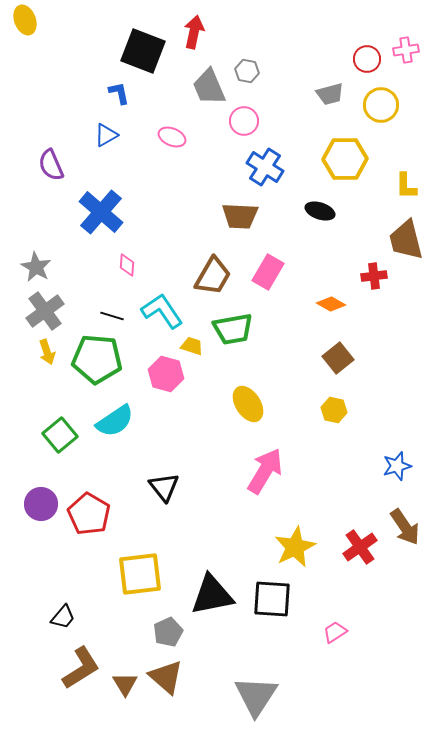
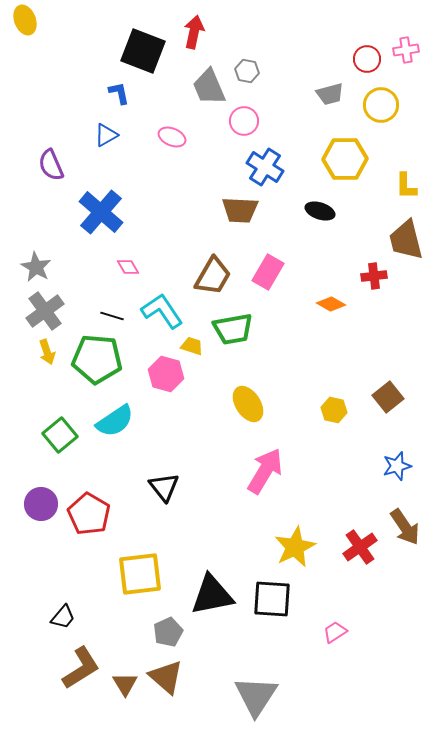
brown trapezoid at (240, 216): moved 6 px up
pink diamond at (127, 265): moved 1 px right, 2 px down; rotated 35 degrees counterclockwise
brown square at (338, 358): moved 50 px right, 39 px down
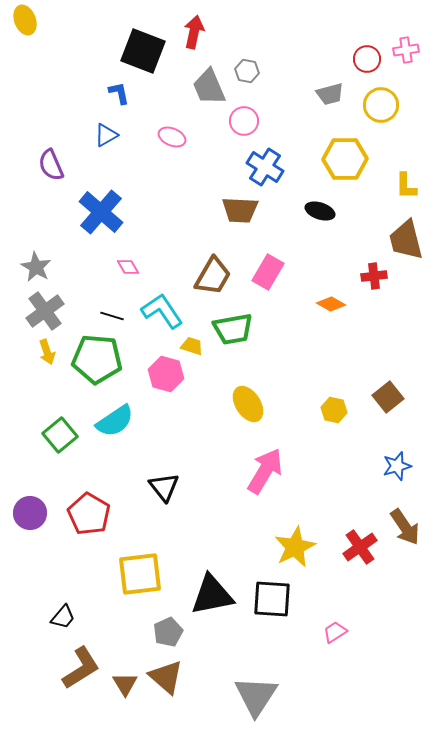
purple circle at (41, 504): moved 11 px left, 9 px down
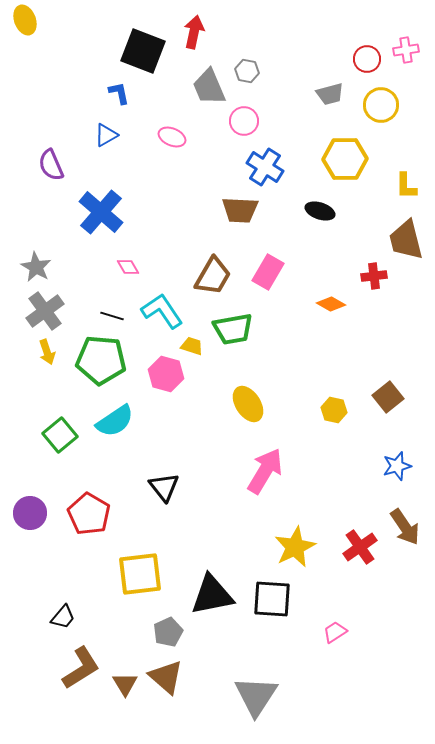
green pentagon at (97, 359): moved 4 px right, 1 px down
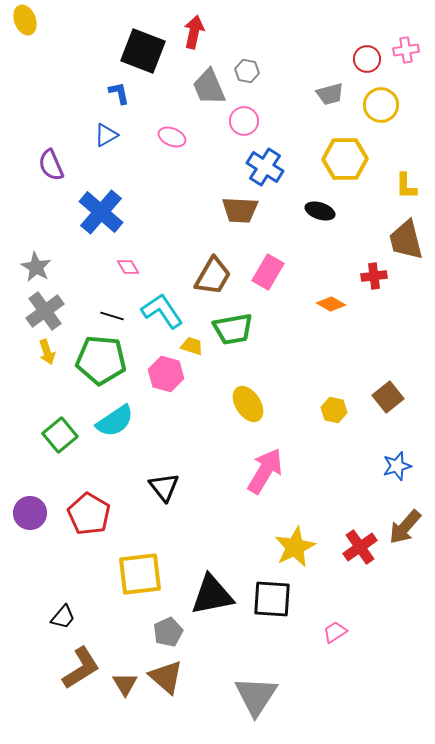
brown arrow at (405, 527): rotated 75 degrees clockwise
